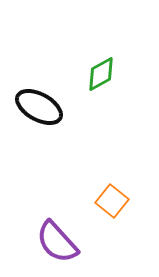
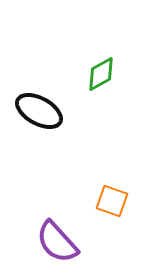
black ellipse: moved 4 px down
orange square: rotated 20 degrees counterclockwise
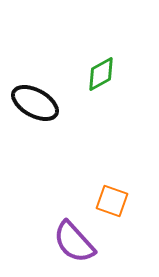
black ellipse: moved 4 px left, 8 px up
purple semicircle: moved 17 px right
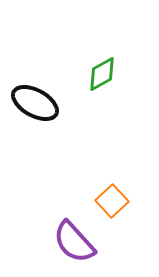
green diamond: moved 1 px right
orange square: rotated 28 degrees clockwise
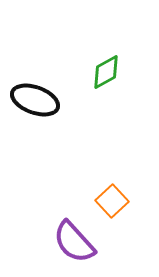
green diamond: moved 4 px right, 2 px up
black ellipse: moved 3 px up; rotated 9 degrees counterclockwise
